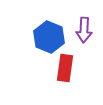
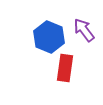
purple arrow: rotated 140 degrees clockwise
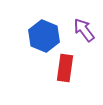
blue hexagon: moved 5 px left, 1 px up
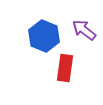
purple arrow: rotated 15 degrees counterclockwise
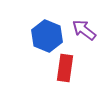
blue hexagon: moved 3 px right
